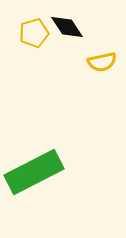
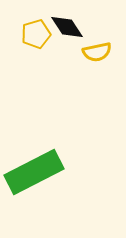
yellow pentagon: moved 2 px right, 1 px down
yellow semicircle: moved 5 px left, 10 px up
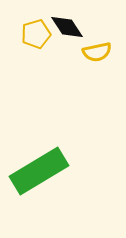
green rectangle: moved 5 px right, 1 px up; rotated 4 degrees counterclockwise
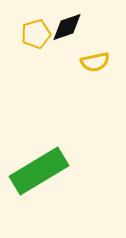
black diamond: rotated 76 degrees counterclockwise
yellow semicircle: moved 2 px left, 10 px down
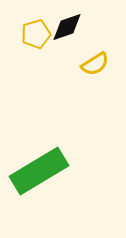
yellow semicircle: moved 2 px down; rotated 20 degrees counterclockwise
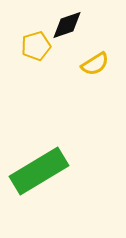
black diamond: moved 2 px up
yellow pentagon: moved 12 px down
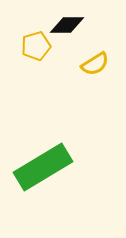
black diamond: rotated 20 degrees clockwise
green rectangle: moved 4 px right, 4 px up
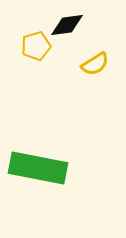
black diamond: rotated 8 degrees counterclockwise
green rectangle: moved 5 px left, 1 px down; rotated 42 degrees clockwise
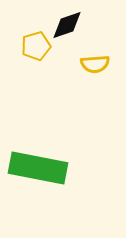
black diamond: rotated 12 degrees counterclockwise
yellow semicircle: rotated 28 degrees clockwise
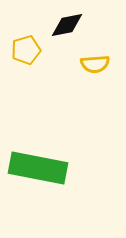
black diamond: rotated 8 degrees clockwise
yellow pentagon: moved 10 px left, 4 px down
